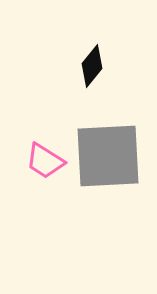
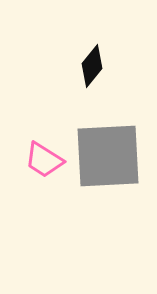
pink trapezoid: moved 1 px left, 1 px up
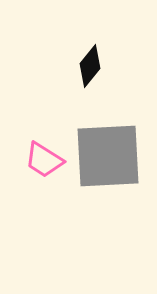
black diamond: moved 2 px left
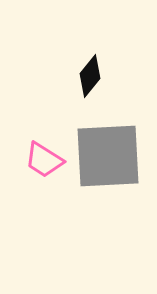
black diamond: moved 10 px down
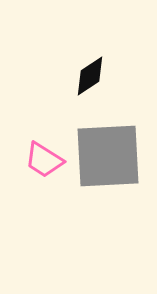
black diamond: rotated 18 degrees clockwise
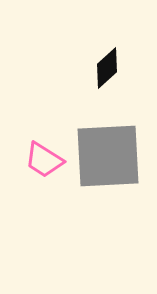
black diamond: moved 17 px right, 8 px up; rotated 9 degrees counterclockwise
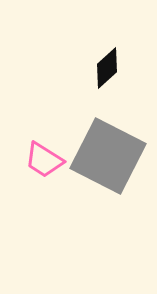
gray square: rotated 30 degrees clockwise
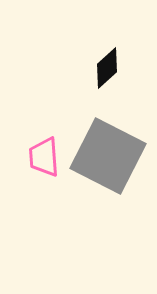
pink trapezoid: moved 3 px up; rotated 54 degrees clockwise
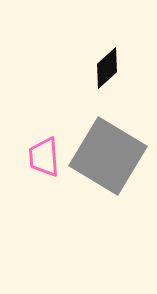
gray square: rotated 4 degrees clockwise
